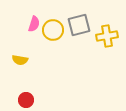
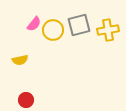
pink semicircle: rotated 21 degrees clockwise
yellow cross: moved 1 px right, 6 px up
yellow semicircle: rotated 21 degrees counterclockwise
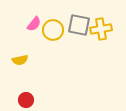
gray square: rotated 25 degrees clockwise
yellow cross: moved 7 px left, 1 px up
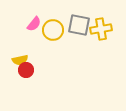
red circle: moved 30 px up
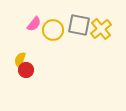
yellow cross: rotated 30 degrees counterclockwise
yellow semicircle: rotated 119 degrees clockwise
